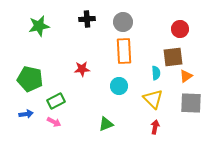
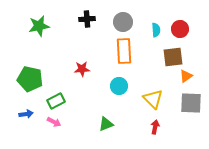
cyan semicircle: moved 43 px up
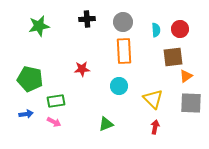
green rectangle: rotated 18 degrees clockwise
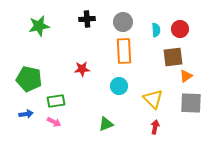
green pentagon: moved 1 px left
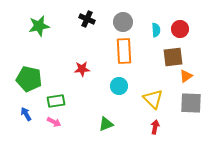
black cross: rotated 28 degrees clockwise
blue arrow: rotated 112 degrees counterclockwise
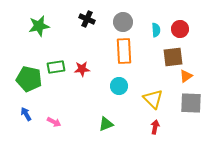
green rectangle: moved 34 px up
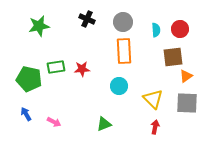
gray square: moved 4 px left
green triangle: moved 2 px left
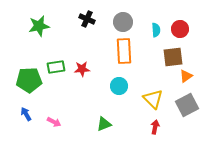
green pentagon: moved 1 px down; rotated 15 degrees counterclockwise
gray square: moved 2 px down; rotated 30 degrees counterclockwise
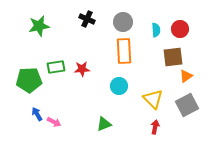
blue arrow: moved 11 px right
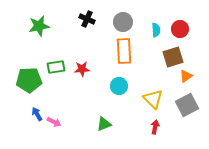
brown square: rotated 10 degrees counterclockwise
